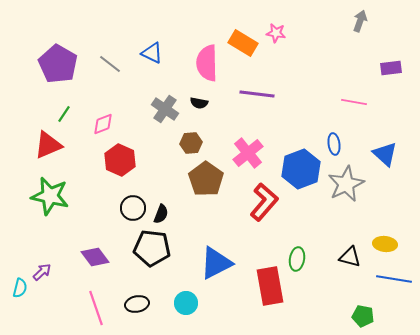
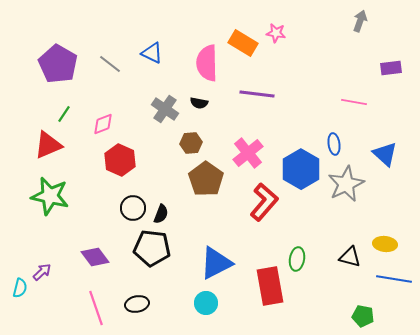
blue hexagon at (301, 169): rotated 9 degrees counterclockwise
cyan circle at (186, 303): moved 20 px right
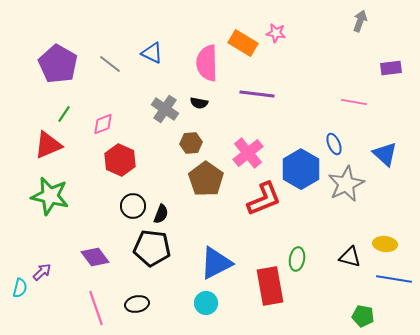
blue ellipse at (334, 144): rotated 15 degrees counterclockwise
red L-shape at (264, 202): moved 3 px up; rotated 27 degrees clockwise
black circle at (133, 208): moved 2 px up
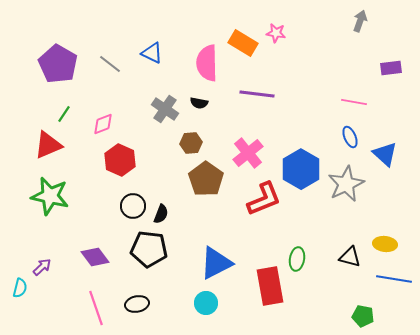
blue ellipse at (334, 144): moved 16 px right, 7 px up
black pentagon at (152, 248): moved 3 px left, 1 px down
purple arrow at (42, 272): moved 5 px up
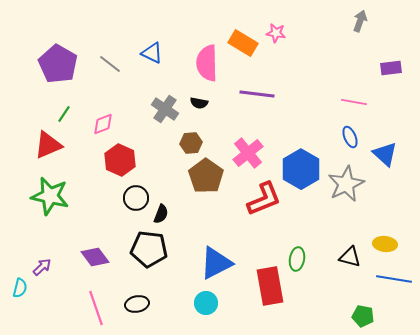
brown pentagon at (206, 179): moved 3 px up
black circle at (133, 206): moved 3 px right, 8 px up
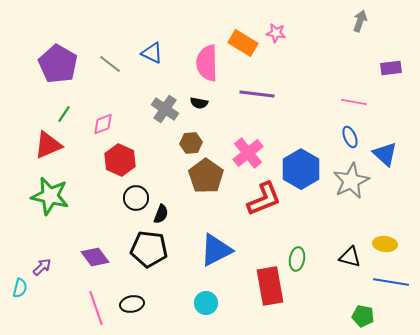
gray star at (346, 184): moved 5 px right, 3 px up
blue triangle at (216, 263): moved 13 px up
blue line at (394, 279): moved 3 px left, 3 px down
black ellipse at (137, 304): moved 5 px left
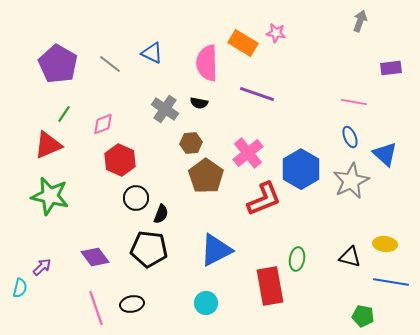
purple line at (257, 94): rotated 12 degrees clockwise
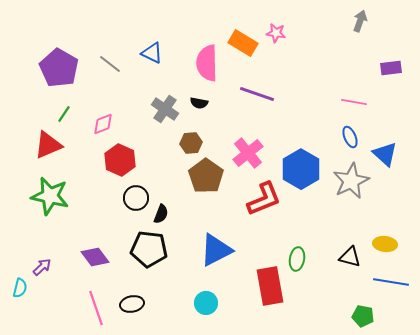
purple pentagon at (58, 64): moved 1 px right, 4 px down
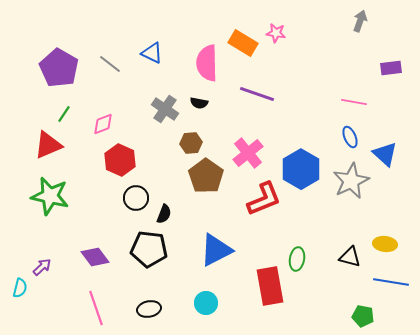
black semicircle at (161, 214): moved 3 px right
black ellipse at (132, 304): moved 17 px right, 5 px down
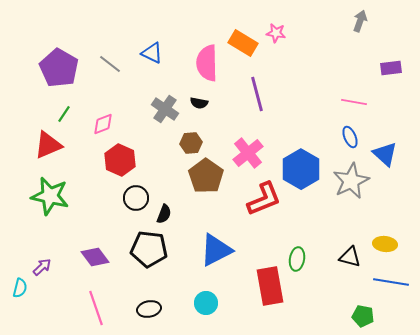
purple line at (257, 94): rotated 56 degrees clockwise
